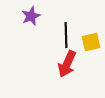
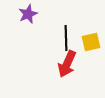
purple star: moved 3 px left, 2 px up
black line: moved 3 px down
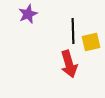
black line: moved 7 px right, 7 px up
red arrow: moved 2 px right; rotated 40 degrees counterclockwise
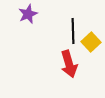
yellow square: rotated 30 degrees counterclockwise
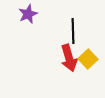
yellow square: moved 3 px left, 17 px down
red arrow: moved 6 px up
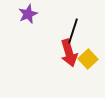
black line: rotated 20 degrees clockwise
red arrow: moved 5 px up
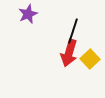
red arrow: rotated 32 degrees clockwise
yellow square: moved 2 px right
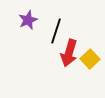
purple star: moved 6 px down
black line: moved 17 px left
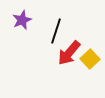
purple star: moved 6 px left
red arrow: rotated 24 degrees clockwise
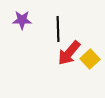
purple star: rotated 24 degrees clockwise
black line: moved 2 px right, 2 px up; rotated 20 degrees counterclockwise
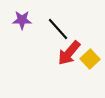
black line: rotated 40 degrees counterclockwise
